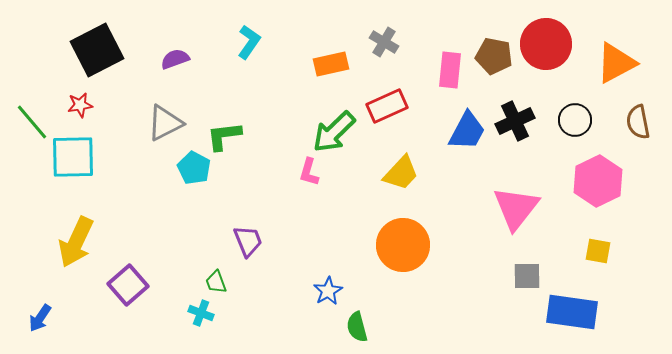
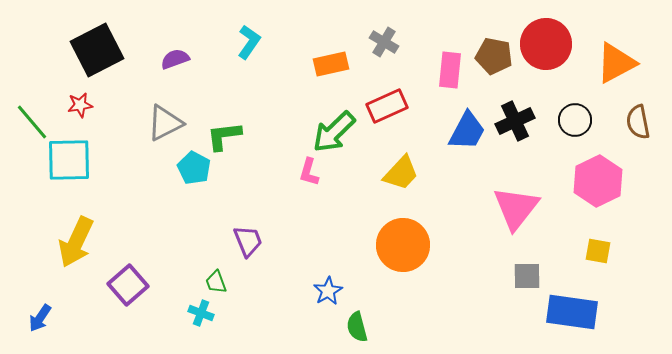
cyan square: moved 4 px left, 3 px down
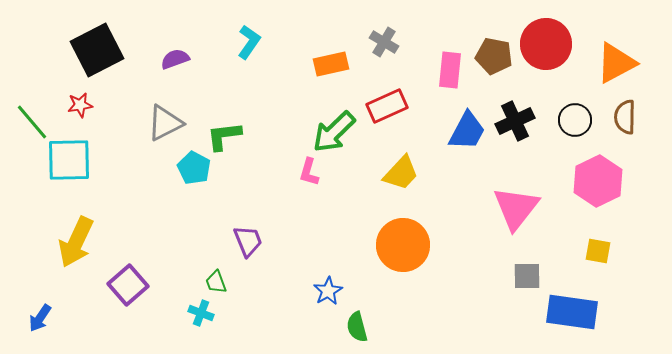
brown semicircle: moved 13 px left, 5 px up; rotated 12 degrees clockwise
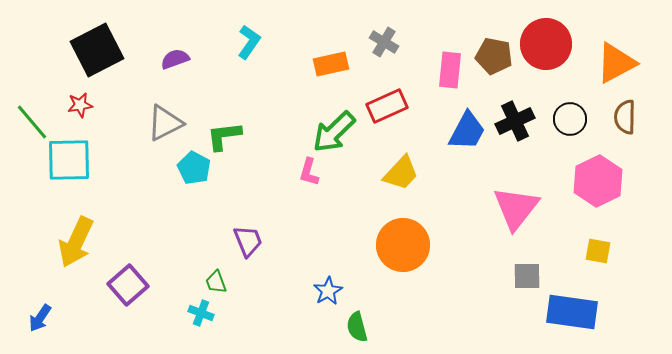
black circle: moved 5 px left, 1 px up
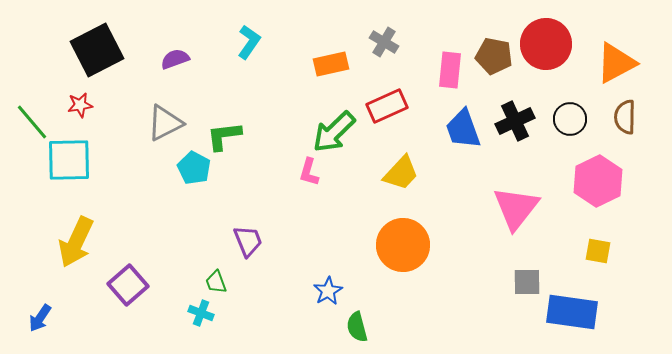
blue trapezoid: moved 4 px left, 2 px up; rotated 132 degrees clockwise
gray square: moved 6 px down
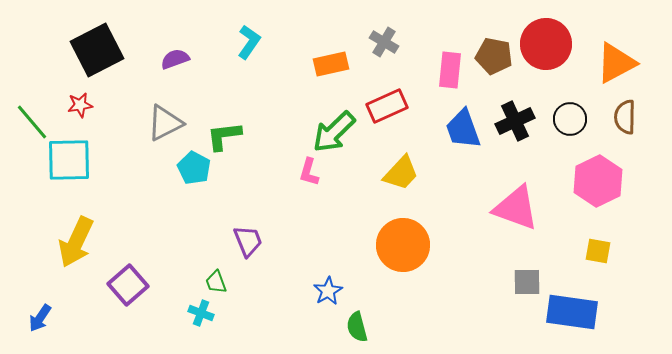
pink triangle: rotated 48 degrees counterclockwise
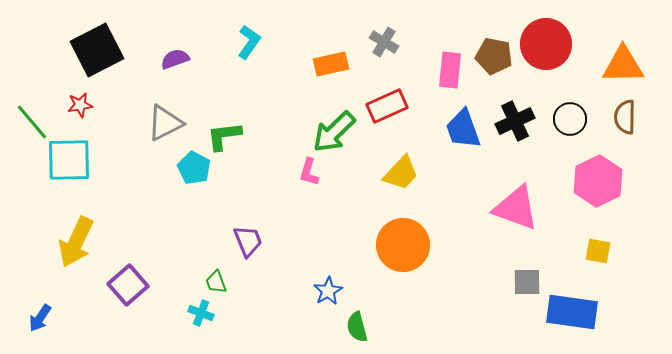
orange triangle: moved 7 px right, 2 px down; rotated 27 degrees clockwise
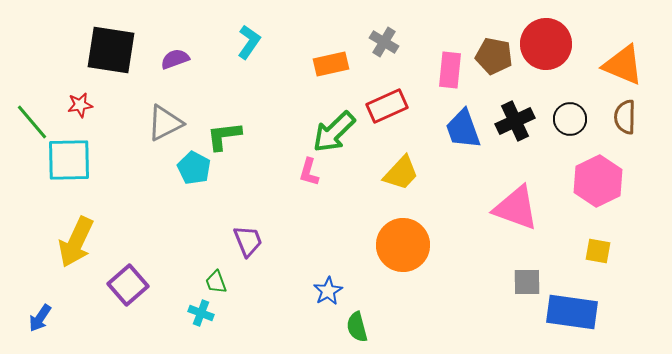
black square: moved 14 px right; rotated 36 degrees clockwise
orange triangle: rotated 24 degrees clockwise
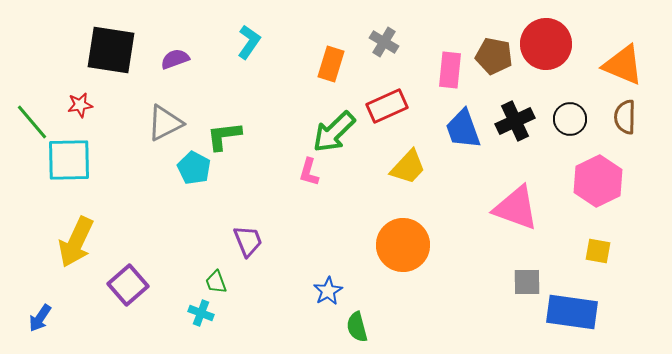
orange rectangle: rotated 60 degrees counterclockwise
yellow trapezoid: moved 7 px right, 6 px up
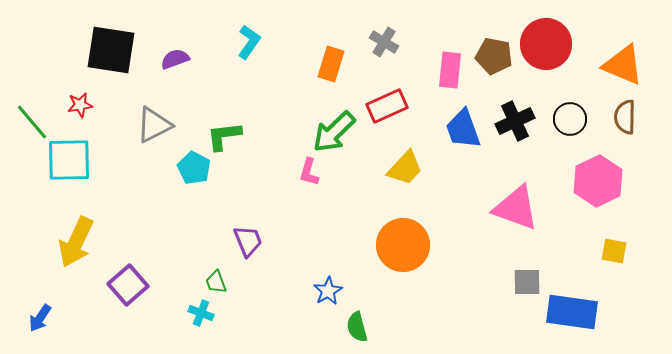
gray triangle: moved 11 px left, 2 px down
yellow trapezoid: moved 3 px left, 1 px down
yellow square: moved 16 px right
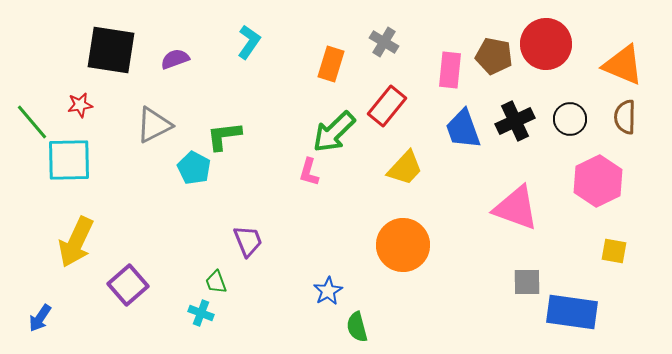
red rectangle: rotated 27 degrees counterclockwise
